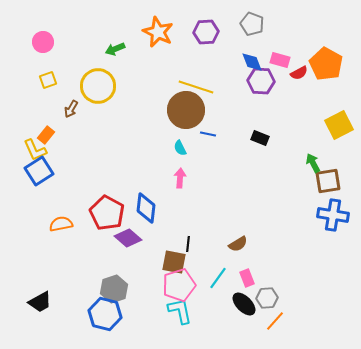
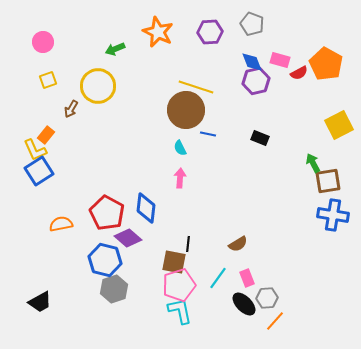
purple hexagon at (206, 32): moved 4 px right
purple hexagon at (261, 81): moved 5 px left; rotated 16 degrees counterclockwise
blue hexagon at (105, 314): moved 54 px up
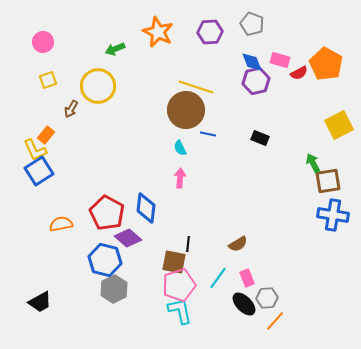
gray hexagon at (114, 289): rotated 8 degrees counterclockwise
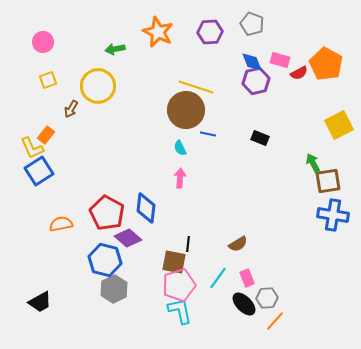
green arrow at (115, 49): rotated 12 degrees clockwise
yellow L-shape at (35, 150): moved 3 px left, 2 px up
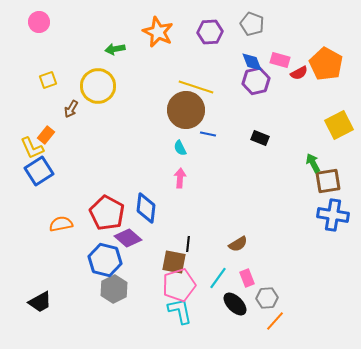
pink circle at (43, 42): moved 4 px left, 20 px up
black ellipse at (244, 304): moved 9 px left
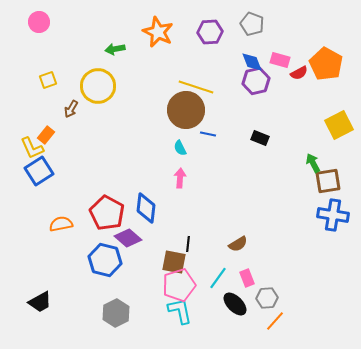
gray hexagon at (114, 289): moved 2 px right, 24 px down
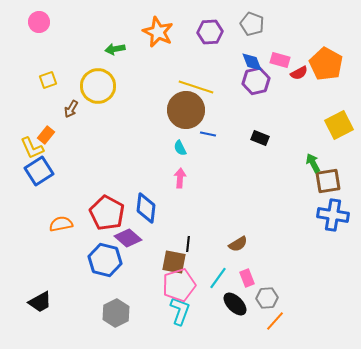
cyan L-shape at (180, 311): rotated 32 degrees clockwise
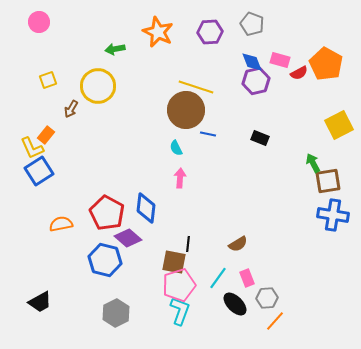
cyan semicircle at (180, 148): moved 4 px left
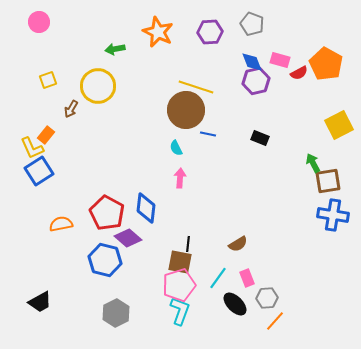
brown square at (174, 262): moved 6 px right
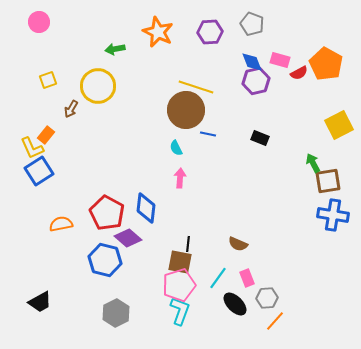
brown semicircle at (238, 244): rotated 54 degrees clockwise
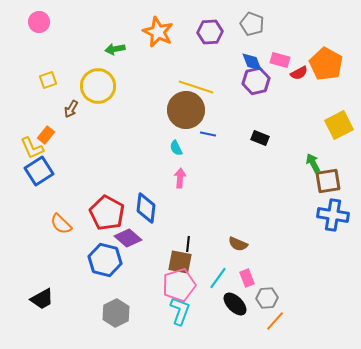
orange semicircle at (61, 224): rotated 125 degrees counterclockwise
black trapezoid at (40, 302): moved 2 px right, 3 px up
